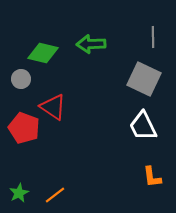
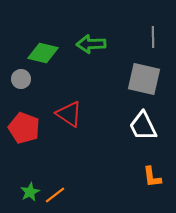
gray square: rotated 12 degrees counterclockwise
red triangle: moved 16 px right, 7 px down
green star: moved 11 px right, 1 px up
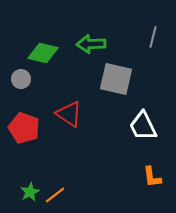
gray line: rotated 15 degrees clockwise
gray square: moved 28 px left
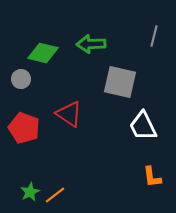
gray line: moved 1 px right, 1 px up
gray square: moved 4 px right, 3 px down
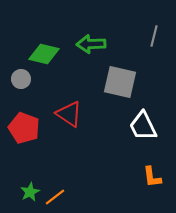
green diamond: moved 1 px right, 1 px down
orange line: moved 2 px down
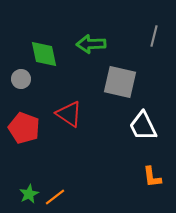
green diamond: rotated 64 degrees clockwise
green star: moved 1 px left, 2 px down
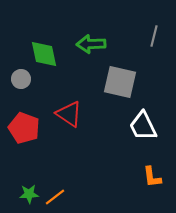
green star: rotated 24 degrees clockwise
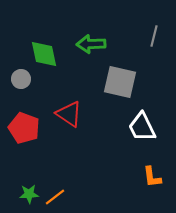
white trapezoid: moved 1 px left, 1 px down
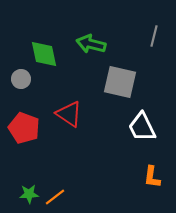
green arrow: rotated 16 degrees clockwise
orange L-shape: rotated 15 degrees clockwise
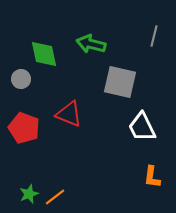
red triangle: rotated 12 degrees counterclockwise
green star: rotated 18 degrees counterclockwise
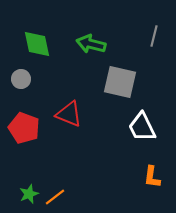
green diamond: moved 7 px left, 10 px up
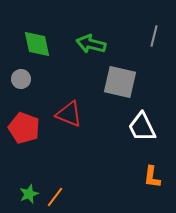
orange line: rotated 15 degrees counterclockwise
